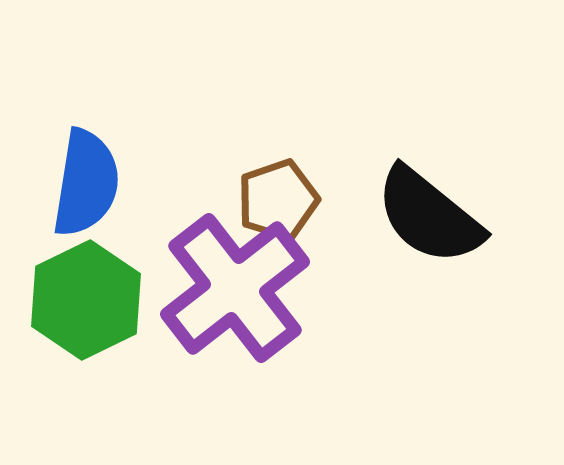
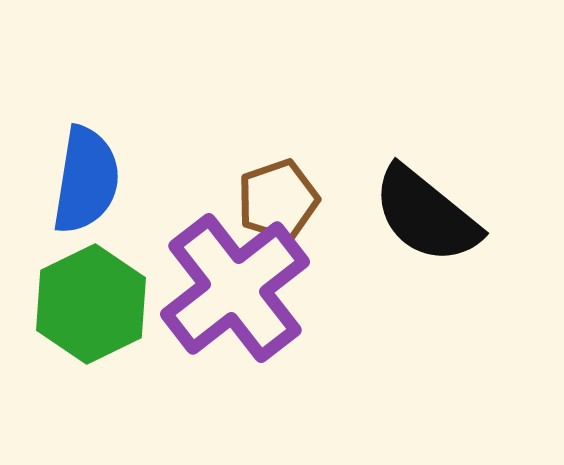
blue semicircle: moved 3 px up
black semicircle: moved 3 px left, 1 px up
green hexagon: moved 5 px right, 4 px down
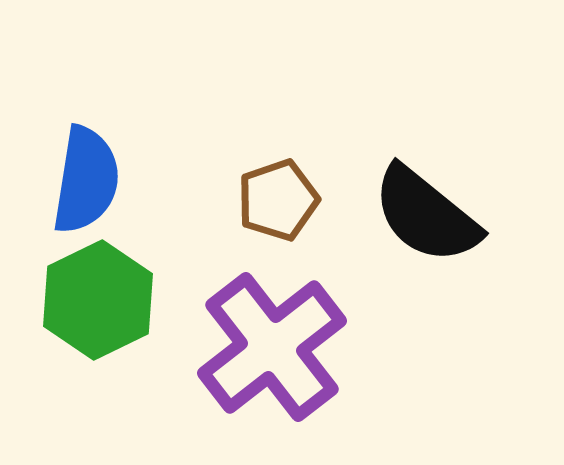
purple cross: moved 37 px right, 59 px down
green hexagon: moved 7 px right, 4 px up
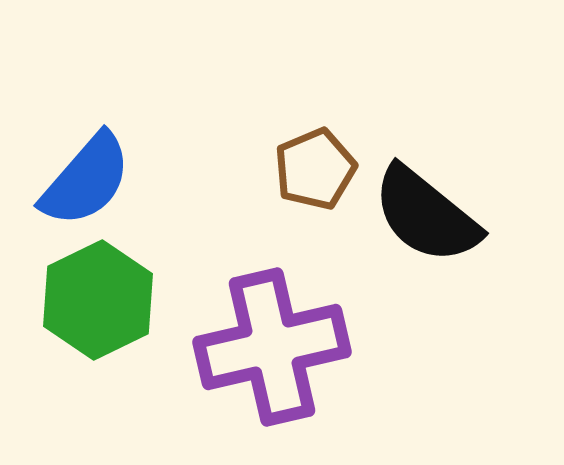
blue semicircle: rotated 32 degrees clockwise
brown pentagon: moved 37 px right, 31 px up; rotated 4 degrees counterclockwise
purple cross: rotated 25 degrees clockwise
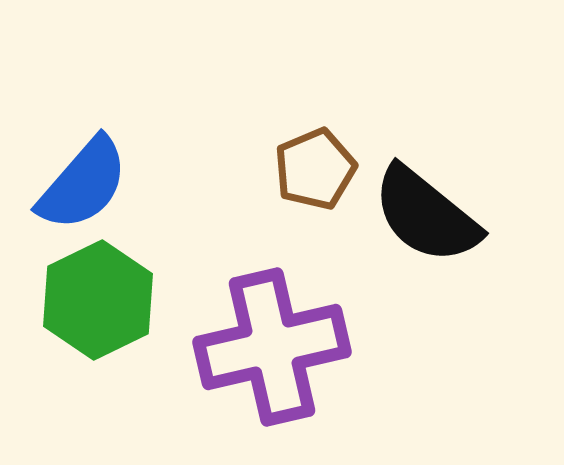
blue semicircle: moved 3 px left, 4 px down
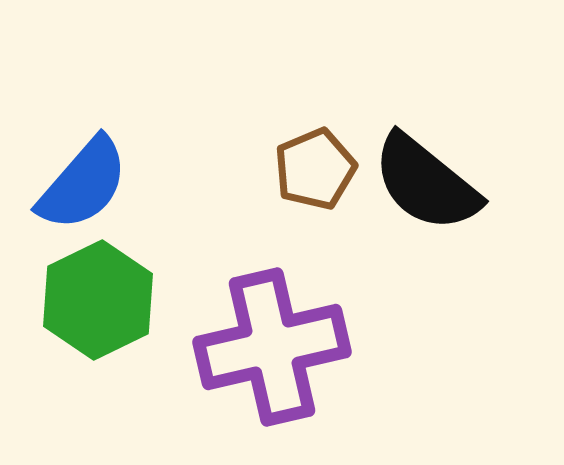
black semicircle: moved 32 px up
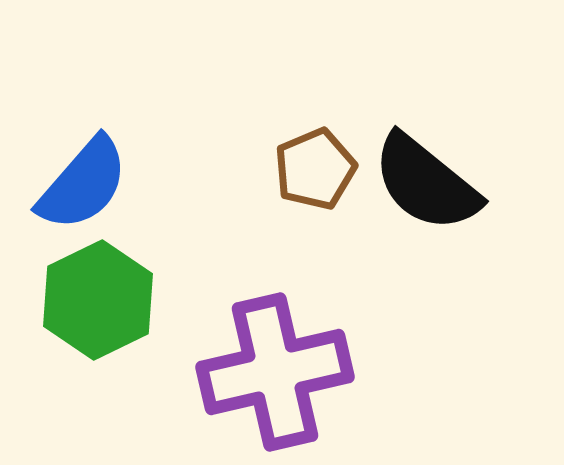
purple cross: moved 3 px right, 25 px down
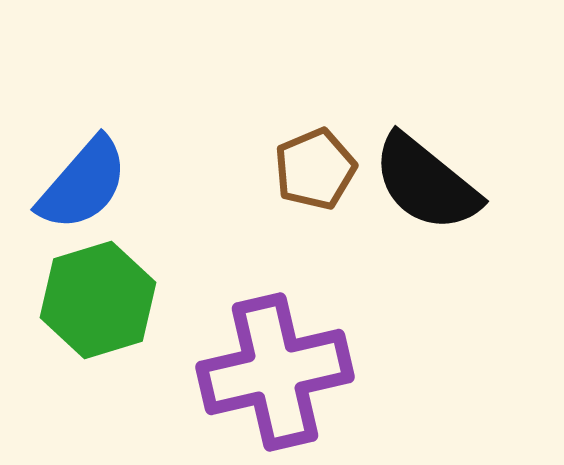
green hexagon: rotated 9 degrees clockwise
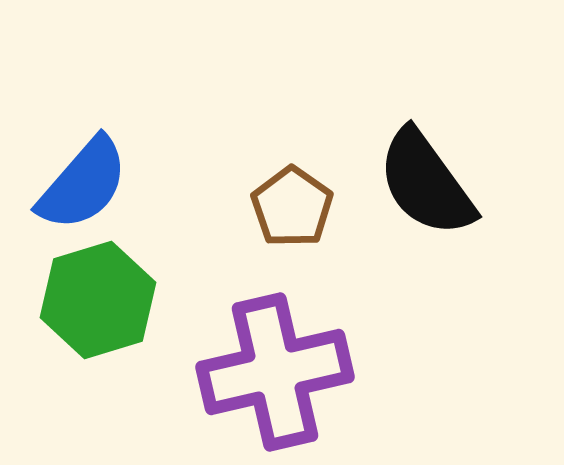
brown pentagon: moved 23 px left, 38 px down; rotated 14 degrees counterclockwise
black semicircle: rotated 15 degrees clockwise
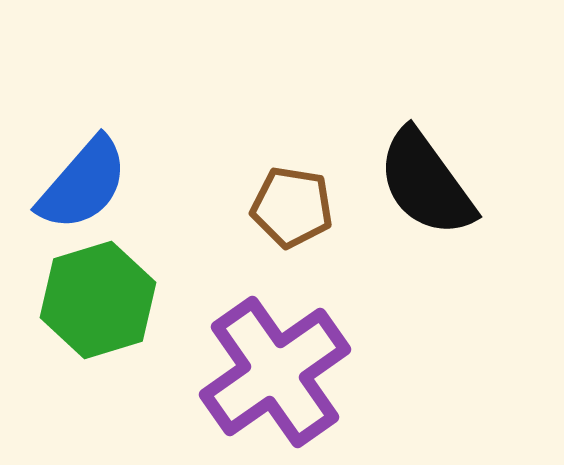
brown pentagon: rotated 26 degrees counterclockwise
purple cross: rotated 22 degrees counterclockwise
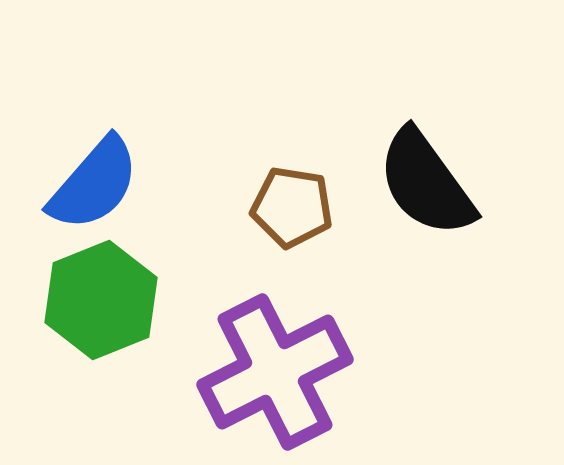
blue semicircle: moved 11 px right
green hexagon: moved 3 px right; rotated 5 degrees counterclockwise
purple cross: rotated 8 degrees clockwise
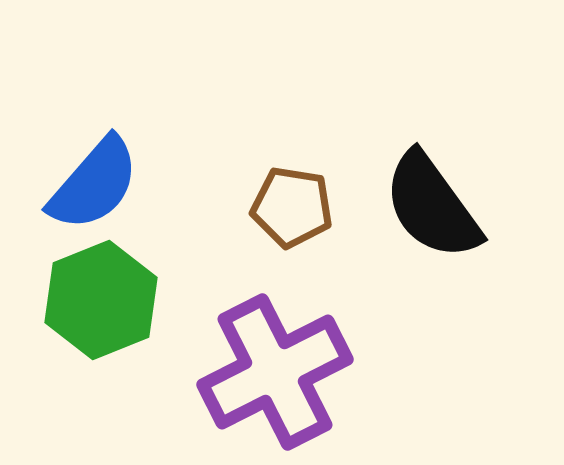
black semicircle: moved 6 px right, 23 px down
